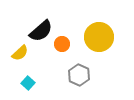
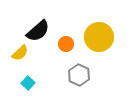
black semicircle: moved 3 px left
orange circle: moved 4 px right
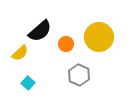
black semicircle: moved 2 px right
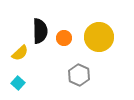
black semicircle: rotated 50 degrees counterclockwise
orange circle: moved 2 px left, 6 px up
cyan square: moved 10 px left
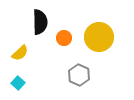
black semicircle: moved 9 px up
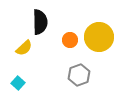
orange circle: moved 6 px right, 2 px down
yellow semicircle: moved 4 px right, 5 px up
gray hexagon: rotated 15 degrees clockwise
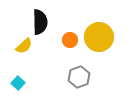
yellow semicircle: moved 2 px up
gray hexagon: moved 2 px down
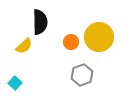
orange circle: moved 1 px right, 2 px down
gray hexagon: moved 3 px right, 2 px up
cyan square: moved 3 px left
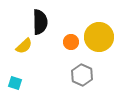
gray hexagon: rotated 15 degrees counterclockwise
cyan square: rotated 24 degrees counterclockwise
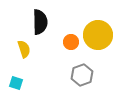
yellow circle: moved 1 px left, 2 px up
yellow semicircle: moved 3 px down; rotated 66 degrees counterclockwise
gray hexagon: rotated 15 degrees clockwise
cyan square: moved 1 px right
